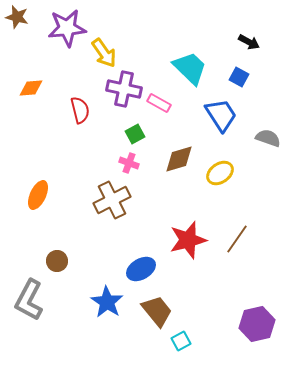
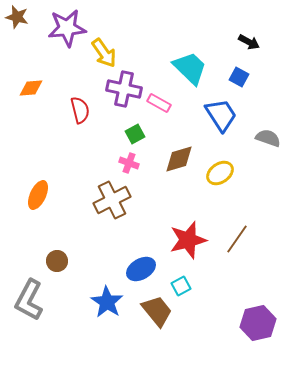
purple hexagon: moved 1 px right, 1 px up
cyan square: moved 55 px up
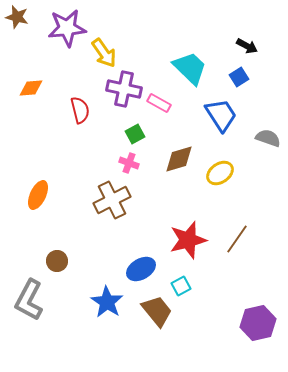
black arrow: moved 2 px left, 4 px down
blue square: rotated 30 degrees clockwise
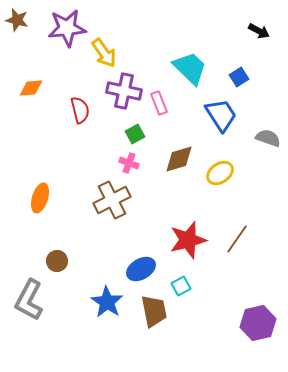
brown star: moved 3 px down
black arrow: moved 12 px right, 15 px up
purple cross: moved 2 px down
pink rectangle: rotated 40 degrees clockwise
orange ellipse: moved 2 px right, 3 px down; rotated 8 degrees counterclockwise
brown trapezoid: moved 3 px left; rotated 28 degrees clockwise
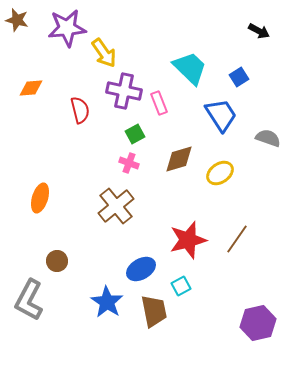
brown cross: moved 4 px right, 6 px down; rotated 12 degrees counterclockwise
